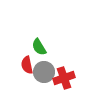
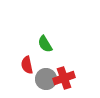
green semicircle: moved 6 px right, 3 px up
gray circle: moved 2 px right, 7 px down
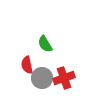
gray circle: moved 4 px left, 1 px up
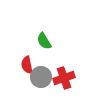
green semicircle: moved 1 px left, 3 px up
gray circle: moved 1 px left, 1 px up
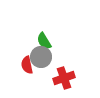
gray circle: moved 20 px up
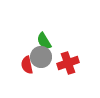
red cross: moved 4 px right, 15 px up
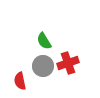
gray circle: moved 2 px right, 9 px down
red semicircle: moved 7 px left, 16 px down
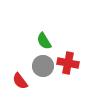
red cross: rotated 30 degrees clockwise
red semicircle: rotated 24 degrees counterclockwise
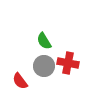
gray circle: moved 1 px right
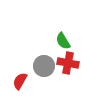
green semicircle: moved 19 px right
red semicircle: rotated 66 degrees clockwise
